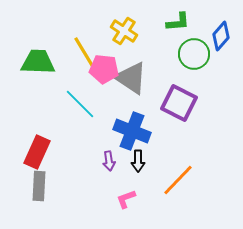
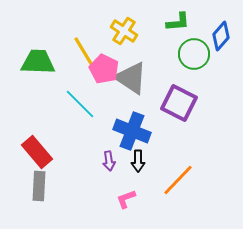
pink pentagon: rotated 20 degrees clockwise
red rectangle: rotated 64 degrees counterclockwise
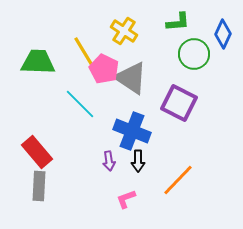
blue diamond: moved 2 px right, 2 px up; rotated 16 degrees counterclockwise
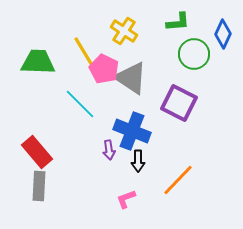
purple arrow: moved 11 px up
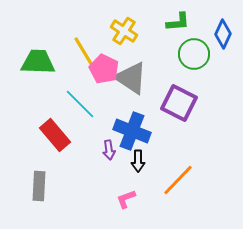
red rectangle: moved 18 px right, 17 px up
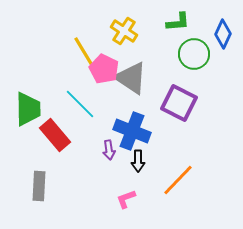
green trapezoid: moved 10 px left, 47 px down; rotated 87 degrees clockwise
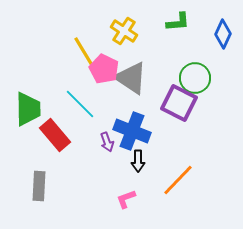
green circle: moved 1 px right, 24 px down
purple arrow: moved 2 px left, 8 px up; rotated 12 degrees counterclockwise
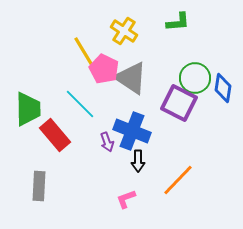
blue diamond: moved 54 px down; rotated 16 degrees counterclockwise
